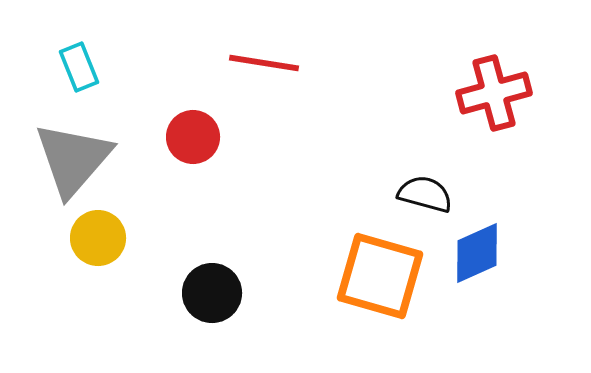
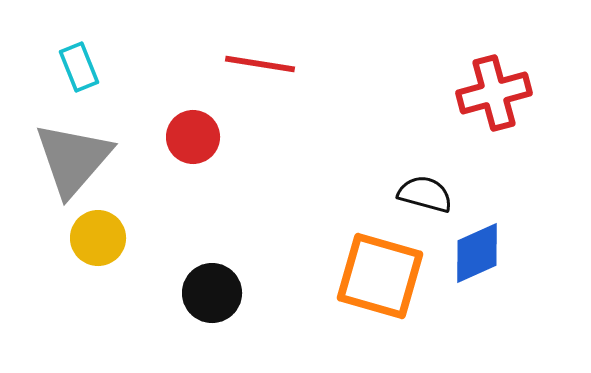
red line: moved 4 px left, 1 px down
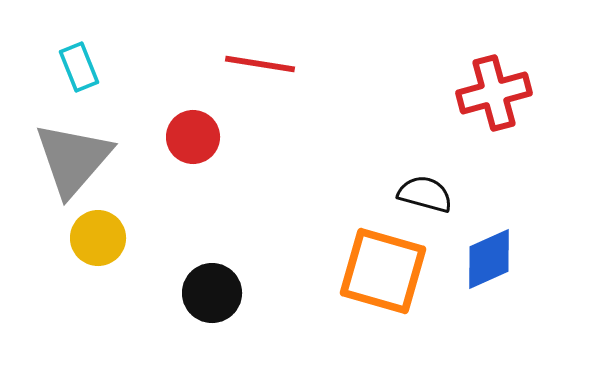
blue diamond: moved 12 px right, 6 px down
orange square: moved 3 px right, 5 px up
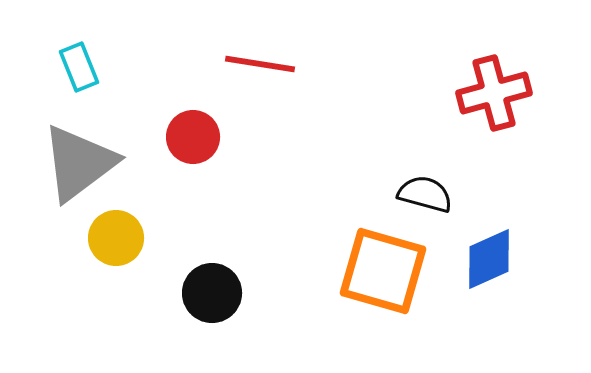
gray triangle: moved 6 px right, 4 px down; rotated 12 degrees clockwise
yellow circle: moved 18 px right
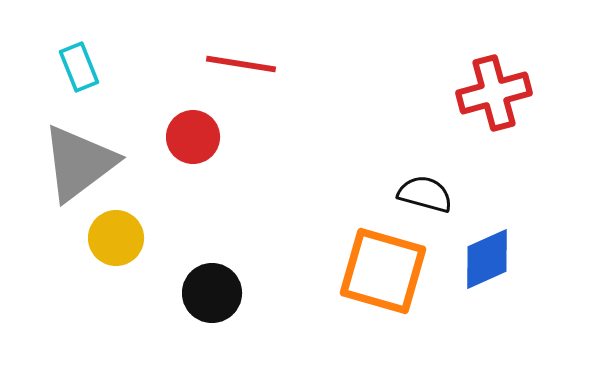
red line: moved 19 px left
blue diamond: moved 2 px left
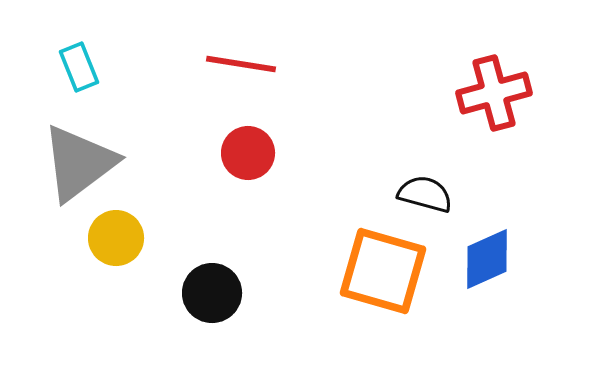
red circle: moved 55 px right, 16 px down
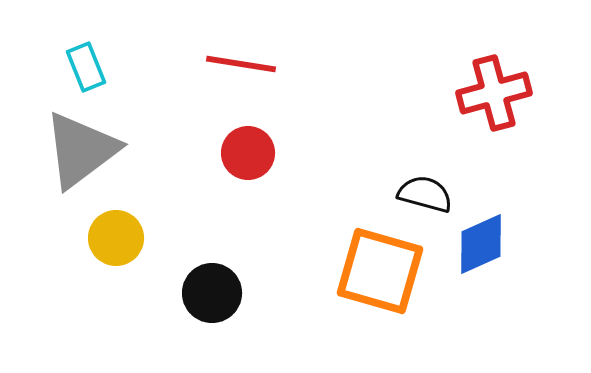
cyan rectangle: moved 7 px right
gray triangle: moved 2 px right, 13 px up
blue diamond: moved 6 px left, 15 px up
orange square: moved 3 px left
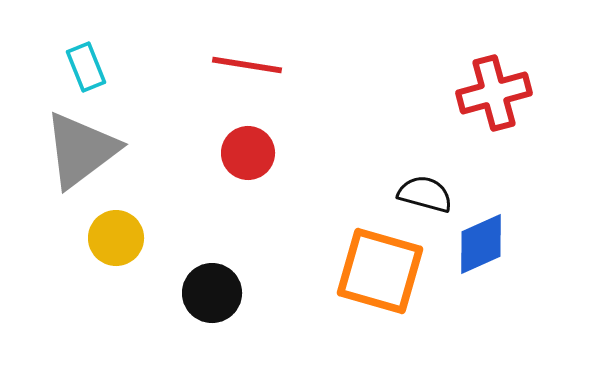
red line: moved 6 px right, 1 px down
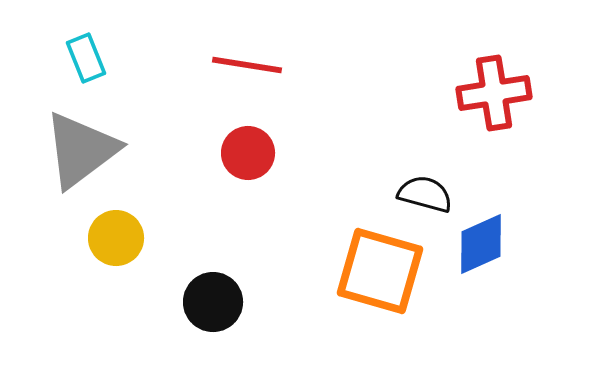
cyan rectangle: moved 9 px up
red cross: rotated 6 degrees clockwise
black circle: moved 1 px right, 9 px down
